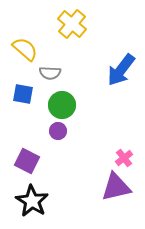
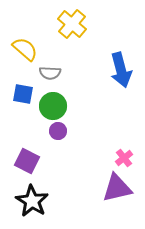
blue arrow: rotated 52 degrees counterclockwise
green circle: moved 9 px left, 1 px down
purple triangle: moved 1 px right, 1 px down
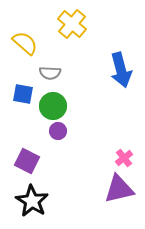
yellow semicircle: moved 6 px up
purple triangle: moved 2 px right, 1 px down
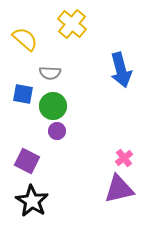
yellow semicircle: moved 4 px up
purple circle: moved 1 px left
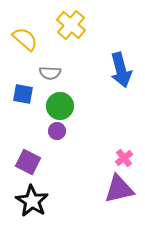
yellow cross: moved 1 px left, 1 px down
green circle: moved 7 px right
purple square: moved 1 px right, 1 px down
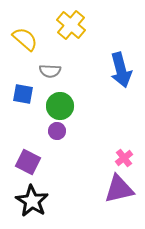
gray semicircle: moved 2 px up
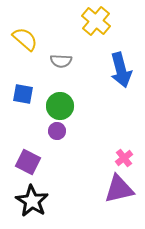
yellow cross: moved 25 px right, 4 px up
gray semicircle: moved 11 px right, 10 px up
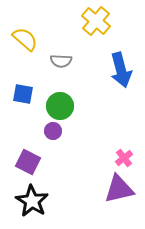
purple circle: moved 4 px left
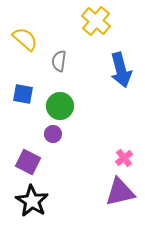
gray semicircle: moved 2 px left; rotated 95 degrees clockwise
purple circle: moved 3 px down
purple triangle: moved 1 px right, 3 px down
